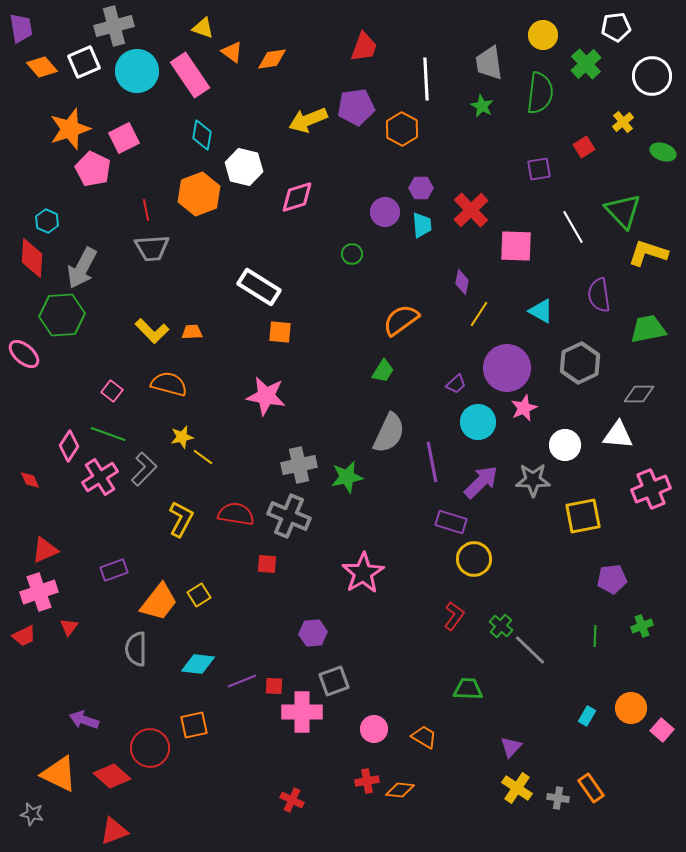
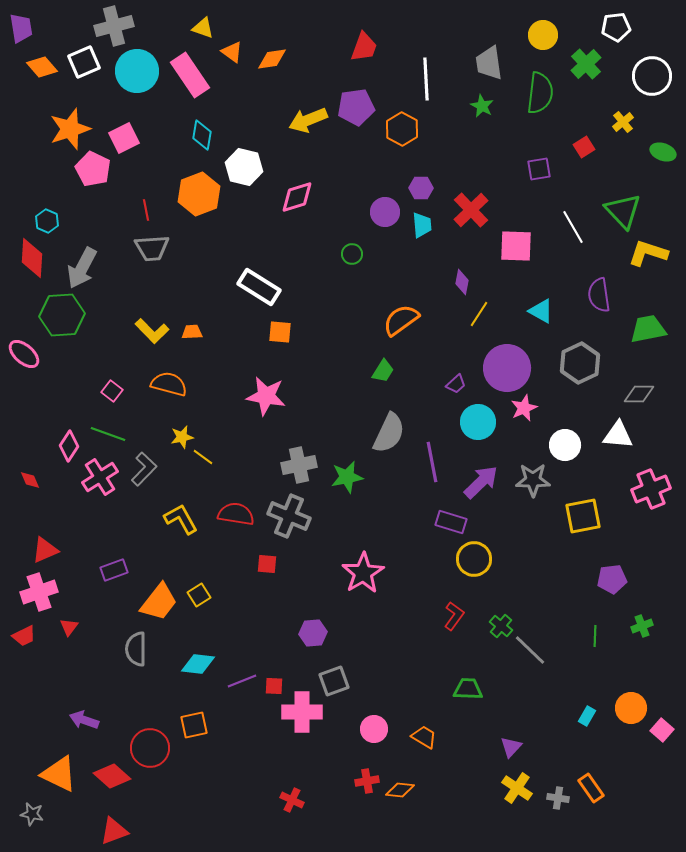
yellow L-shape at (181, 519): rotated 57 degrees counterclockwise
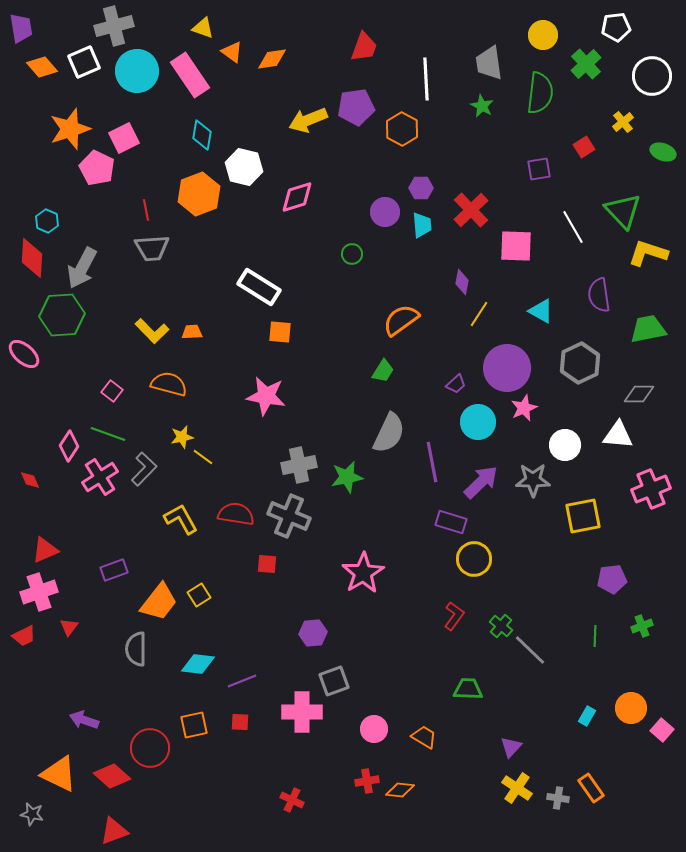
pink pentagon at (93, 169): moved 4 px right, 1 px up
red square at (274, 686): moved 34 px left, 36 px down
